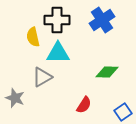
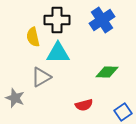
gray triangle: moved 1 px left
red semicircle: rotated 42 degrees clockwise
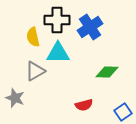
blue cross: moved 12 px left, 7 px down
gray triangle: moved 6 px left, 6 px up
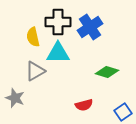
black cross: moved 1 px right, 2 px down
green diamond: rotated 15 degrees clockwise
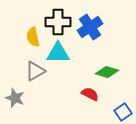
red semicircle: moved 6 px right, 11 px up; rotated 138 degrees counterclockwise
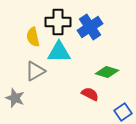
cyan triangle: moved 1 px right, 1 px up
